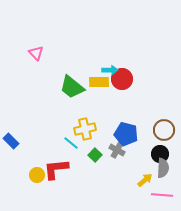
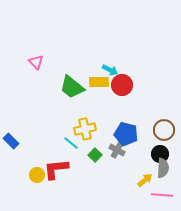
pink triangle: moved 9 px down
cyan arrow: rotated 28 degrees clockwise
red circle: moved 6 px down
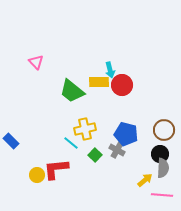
cyan arrow: rotated 49 degrees clockwise
green trapezoid: moved 4 px down
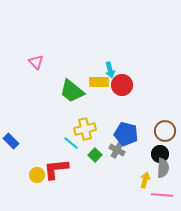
brown circle: moved 1 px right, 1 px down
yellow arrow: rotated 35 degrees counterclockwise
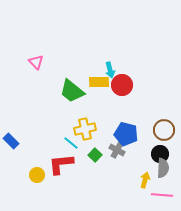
brown circle: moved 1 px left, 1 px up
red L-shape: moved 5 px right, 5 px up
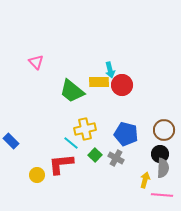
gray cross: moved 1 px left, 8 px down
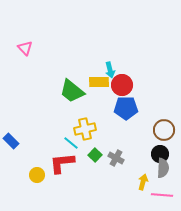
pink triangle: moved 11 px left, 14 px up
blue pentagon: moved 26 px up; rotated 15 degrees counterclockwise
red L-shape: moved 1 px right, 1 px up
yellow arrow: moved 2 px left, 2 px down
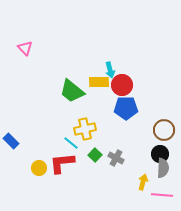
yellow circle: moved 2 px right, 7 px up
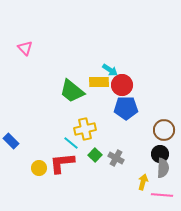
cyan arrow: rotated 42 degrees counterclockwise
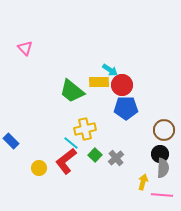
gray cross: rotated 21 degrees clockwise
red L-shape: moved 4 px right, 2 px up; rotated 32 degrees counterclockwise
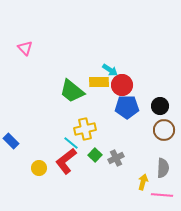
blue pentagon: moved 1 px right, 1 px up
black circle: moved 48 px up
gray cross: rotated 14 degrees clockwise
